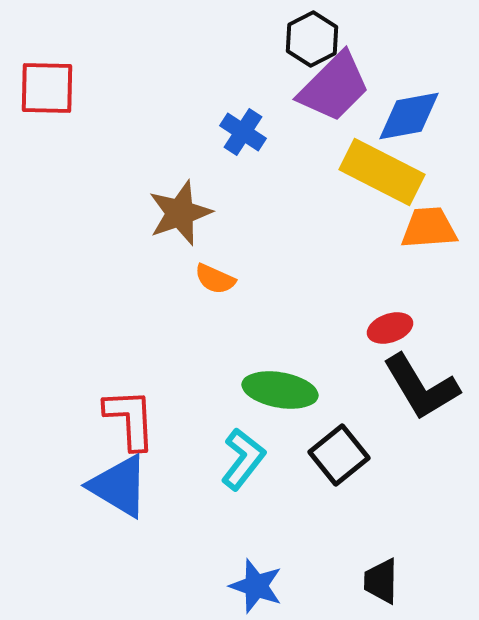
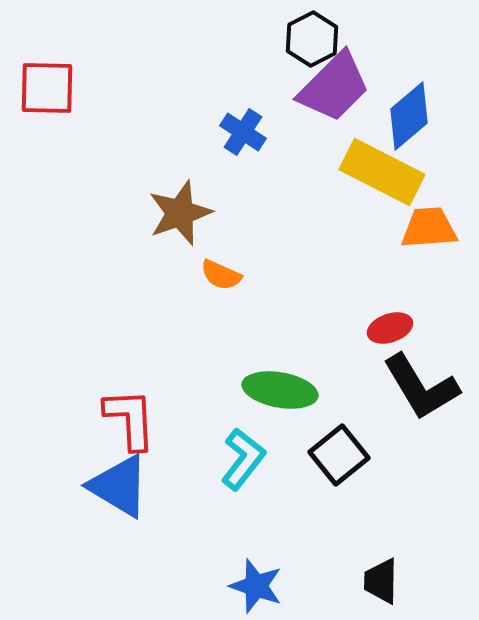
blue diamond: rotated 30 degrees counterclockwise
orange semicircle: moved 6 px right, 4 px up
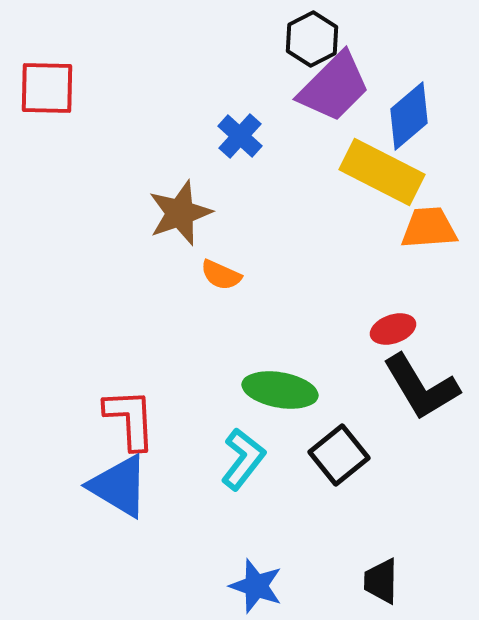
blue cross: moved 3 px left, 4 px down; rotated 9 degrees clockwise
red ellipse: moved 3 px right, 1 px down
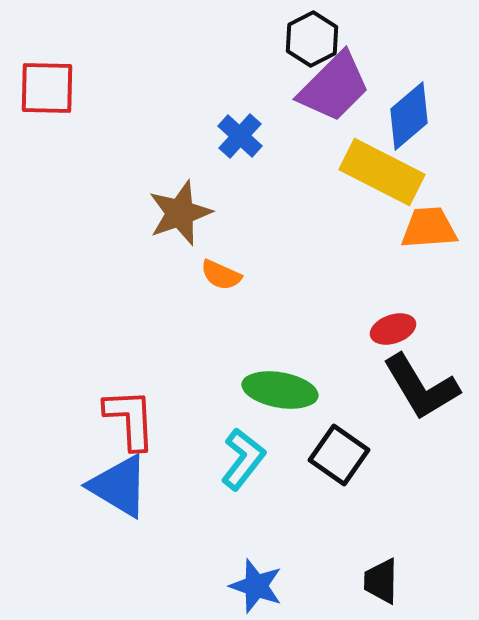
black square: rotated 16 degrees counterclockwise
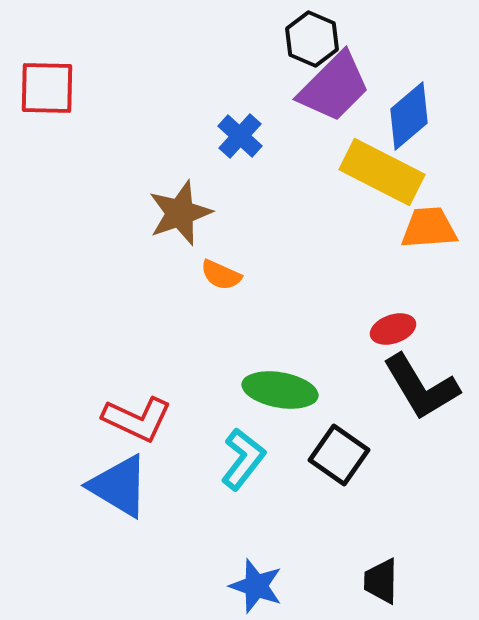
black hexagon: rotated 10 degrees counterclockwise
red L-shape: moved 7 px right; rotated 118 degrees clockwise
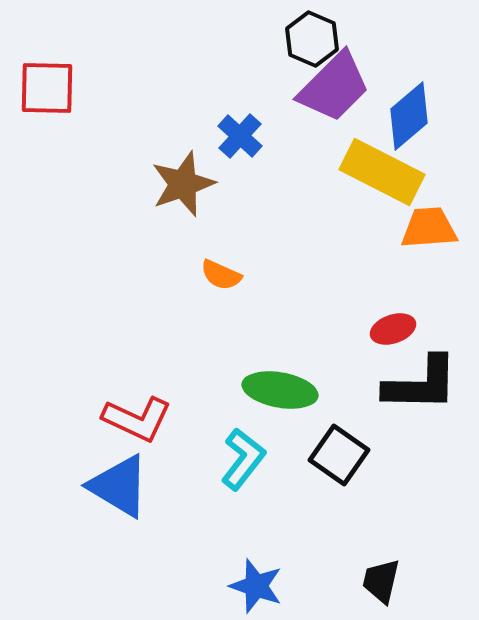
brown star: moved 3 px right, 29 px up
black L-shape: moved 3 px up; rotated 58 degrees counterclockwise
black trapezoid: rotated 12 degrees clockwise
